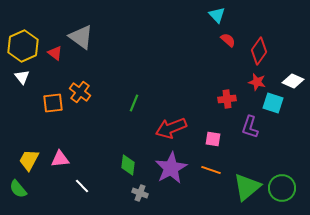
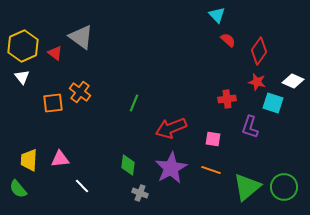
yellow trapezoid: rotated 25 degrees counterclockwise
green circle: moved 2 px right, 1 px up
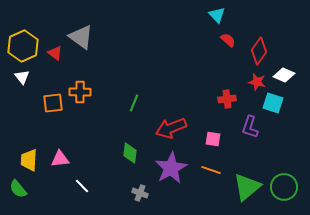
white diamond: moved 9 px left, 6 px up
orange cross: rotated 35 degrees counterclockwise
green diamond: moved 2 px right, 12 px up
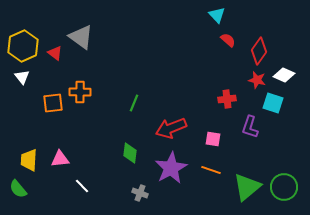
red star: moved 2 px up
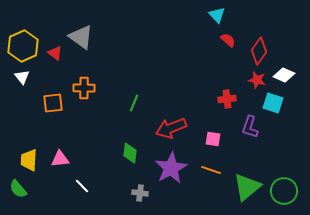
orange cross: moved 4 px right, 4 px up
green circle: moved 4 px down
gray cross: rotated 14 degrees counterclockwise
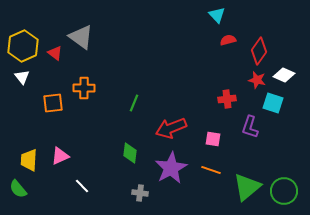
red semicircle: rotated 56 degrees counterclockwise
pink triangle: moved 3 px up; rotated 18 degrees counterclockwise
